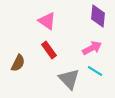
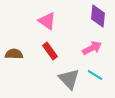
red rectangle: moved 1 px right, 1 px down
brown semicircle: moved 4 px left, 9 px up; rotated 114 degrees counterclockwise
cyan line: moved 4 px down
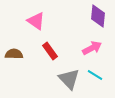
pink triangle: moved 11 px left
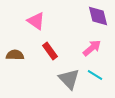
purple diamond: rotated 20 degrees counterclockwise
pink arrow: rotated 12 degrees counterclockwise
brown semicircle: moved 1 px right, 1 px down
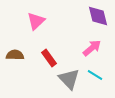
pink triangle: rotated 42 degrees clockwise
red rectangle: moved 1 px left, 7 px down
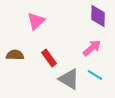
purple diamond: rotated 15 degrees clockwise
gray triangle: rotated 15 degrees counterclockwise
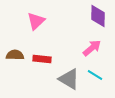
red rectangle: moved 7 px left, 1 px down; rotated 48 degrees counterclockwise
